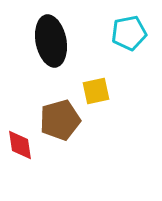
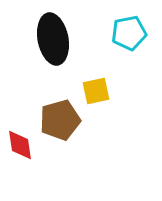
black ellipse: moved 2 px right, 2 px up
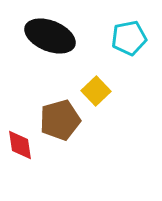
cyan pentagon: moved 5 px down
black ellipse: moved 3 px left, 3 px up; rotated 57 degrees counterclockwise
yellow square: rotated 32 degrees counterclockwise
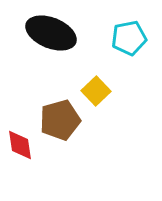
black ellipse: moved 1 px right, 3 px up
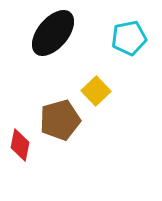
black ellipse: moved 2 px right; rotated 72 degrees counterclockwise
red diamond: rotated 20 degrees clockwise
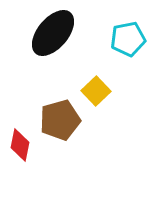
cyan pentagon: moved 1 px left, 1 px down
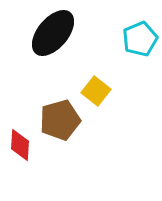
cyan pentagon: moved 12 px right; rotated 12 degrees counterclockwise
yellow square: rotated 8 degrees counterclockwise
red diamond: rotated 8 degrees counterclockwise
